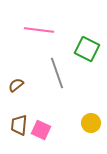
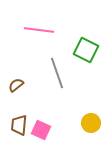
green square: moved 1 px left, 1 px down
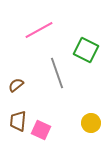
pink line: rotated 36 degrees counterclockwise
brown trapezoid: moved 1 px left, 4 px up
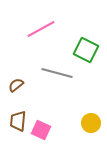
pink line: moved 2 px right, 1 px up
gray line: rotated 56 degrees counterclockwise
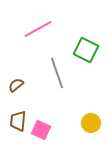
pink line: moved 3 px left
gray line: rotated 56 degrees clockwise
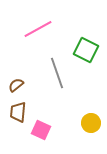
brown trapezoid: moved 9 px up
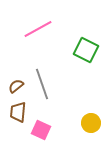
gray line: moved 15 px left, 11 px down
brown semicircle: moved 1 px down
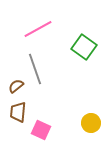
green square: moved 2 px left, 3 px up; rotated 10 degrees clockwise
gray line: moved 7 px left, 15 px up
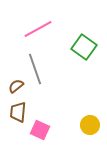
yellow circle: moved 1 px left, 2 px down
pink square: moved 1 px left
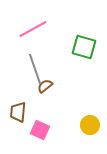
pink line: moved 5 px left
green square: rotated 20 degrees counterclockwise
brown semicircle: moved 29 px right
